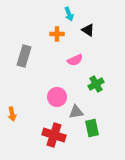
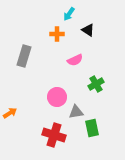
cyan arrow: rotated 56 degrees clockwise
orange arrow: moved 2 px left, 1 px up; rotated 112 degrees counterclockwise
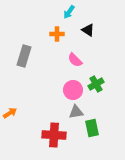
cyan arrow: moved 2 px up
pink semicircle: rotated 70 degrees clockwise
pink circle: moved 16 px right, 7 px up
red cross: rotated 15 degrees counterclockwise
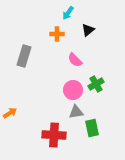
cyan arrow: moved 1 px left, 1 px down
black triangle: rotated 48 degrees clockwise
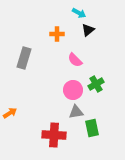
cyan arrow: moved 11 px right; rotated 96 degrees counterclockwise
gray rectangle: moved 2 px down
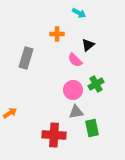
black triangle: moved 15 px down
gray rectangle: moved 2 px right
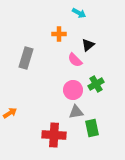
orange cross: moved 2 px right
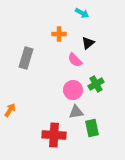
cyan arrow: moved 3 px right
black triangle: moved 2 px up
orange arrow: moved 3 px up; rotated 24 degrees counterclockwise
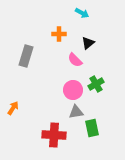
gray rectangle: moved 2 px up
orange arrow: moved 3 px right, 2 px up
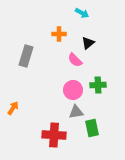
green cross: moved 2 px right, 1 px down; rotated 28 degrees clockwise
